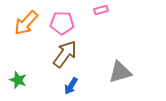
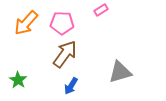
pink rectangle: rotated 16 degrees counterclockwise
green star: rotated 12 degrees clockwise
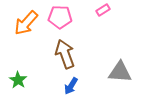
pink rectangle: moved 2 px right
pink pentagon: moved 2 px left, 6 px up
brown arrow: rotated 56 degrees counterclockwise
gray triangle: rotated 20 degrees clockwise
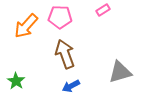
orange arrow: moved 3 px down
gray triangle: rotated 20 degrees counterclockwise
green star: moved 2 px left, 1 px down
blue arrow: rotated 30 degrees clockwise
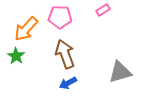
orange arrow: moved 3 px down
green star: moved 25 px up
blue arrow: moved 3 px left, 3 px up
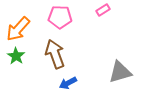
orange arrow: moved 8 px left
brown arrow: moved 10 px left
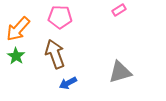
pink rectangle: moved 16 px right
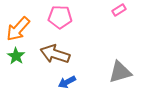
brown arrow: rotated 52 degrees counterclockwise
blue arrow: moved 1 px left, 1 px up
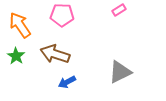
pink pentagon: moved 2 px right, 2 px up
orange arrow: moved 2 px right, 4 px up; rotated 104 degrees clockwise
gray triangle: rotated 10 degrees counterclockwise
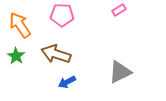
brown arrow: moved 1 px right
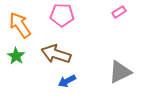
pink rectangle: moved 2 px down
blue arrow: moved 1 px up
